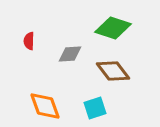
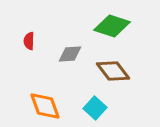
green diamond: moved 1 px left, 2 px up
cyan square: rotated 30 degrees counterclockwise
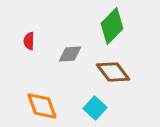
green diamond: rotated 63 degrees counterclockwise
brown diamond: moved 1 px down
orange diamond: moved 3 px left
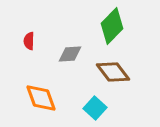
orange diamond: moved 1 px left, 8 px up
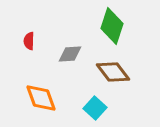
green diamond: rotated 27 degrees counterclockwise
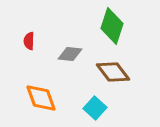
gray diamond: rotated 10 degrees clockwise
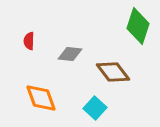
green diamond: moved 26 px right
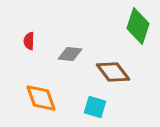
cyan square: moved 1 px up; rotated 25 degrees counterclockwise
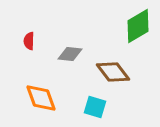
green diamond: rotated 42 degrees clockwise
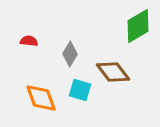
red semicircle: rotated 96 degrees clockwise
gray diamond: rotated 65 degrees counterclockwise
cyan square: moved 15 px left, 17 px up
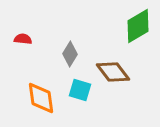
red semicircle: moved 6 px left, 2 px up
orange diamond: rotated 12 degrees clockwise
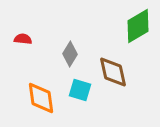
brown diamond: rotated 24 degrees clockwise
